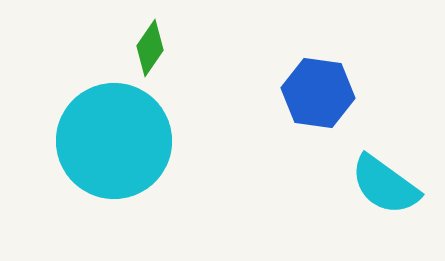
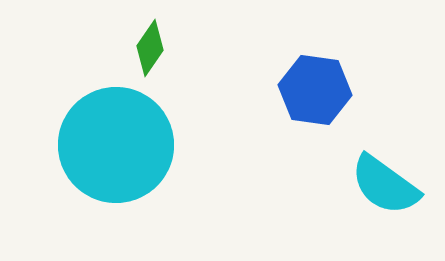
blue hexagon: moved 3 px left, 3 px up
cyan circle: moved 2 px right, 4 px down
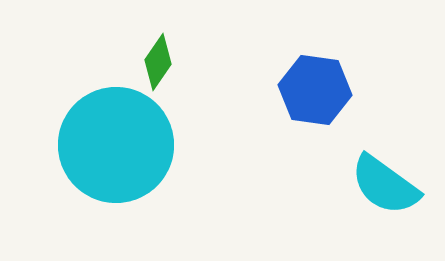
green diamond: moved 8 px right, 14 px down
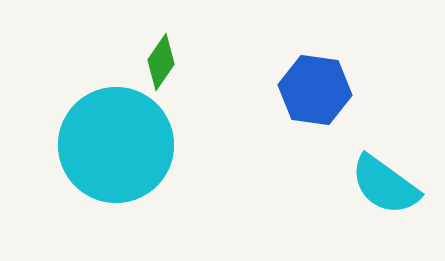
green diamond: moved 3 px right
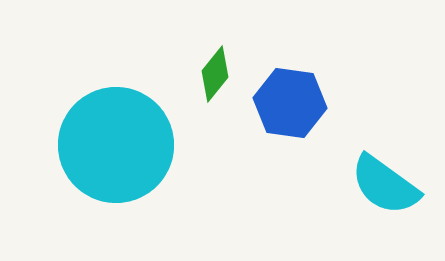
green diamond: moved 54 px right, 12 px down; rotated 4 degrees clockwise
blue hexagon: moved 25 px left, 13 px down
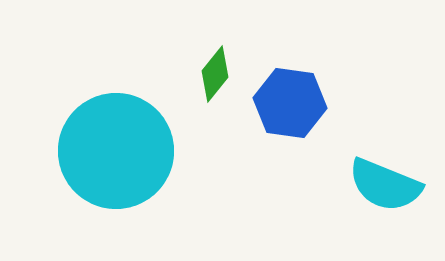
cyan circle: moved 6 px down
cyan semicircle: rotated 14 degrees counterclockwise
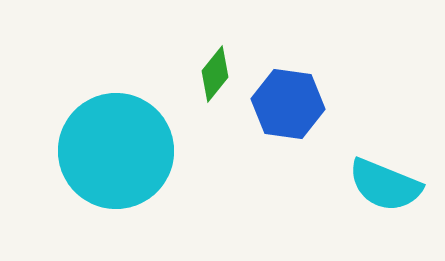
blue hexagon: moved 2 px left, 1 px down
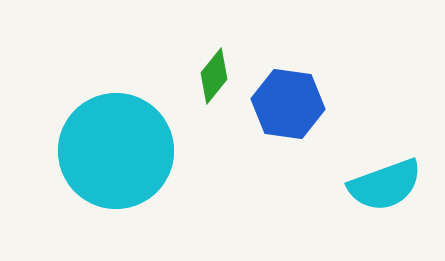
green diamond: moved 1 px left, 2 px down
cyan semicircle: rotated 42 degrees counterclockwise
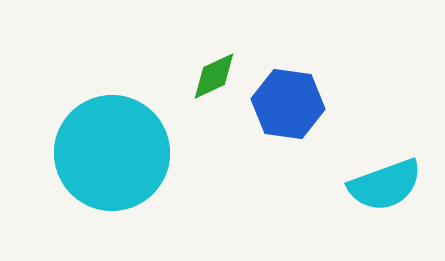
green diamond: rotated 26 degrees clockwise
cyan circle: moved 4 px left, 2 px down
